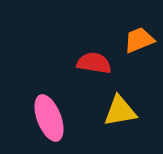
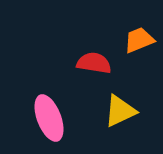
yellow triangle: rotated 15 degrees counterclockwise
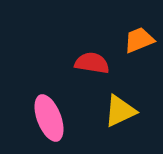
red semicircle: moved 2 px left
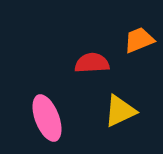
red semicircle: rotated 12 degrees counterclockwise
pink ellipse: moved 2 px left
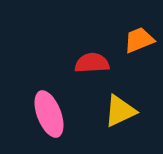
pink ellipse: moved 2 px right, 4 px up
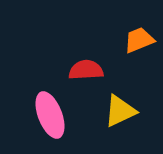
red semicircle: moved 6 px left, 7 px down
pink ellipse: moved 1 px right, 1 px down
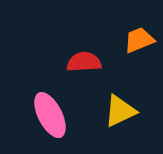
red semicircle: moved 2 px left, 8 px up
pink ellipse: rotated 6 degrees counterclockwise
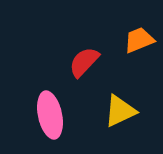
red semicircle: rotated 44 degrees counterclockwise
pink ellipse: rotated 15 degrees clockwise
